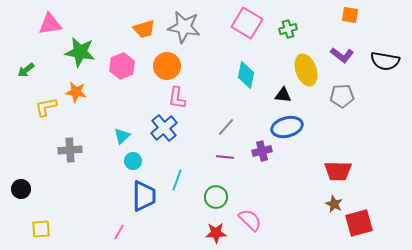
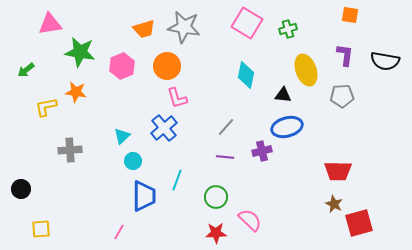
purple L-shape: moved 3 px right; rotated 120 degrees counterclockwise
pink L-shape: rotated 25 degrees counterclockwise
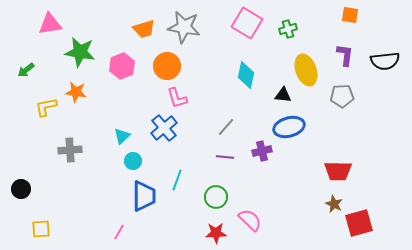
black semicircle: rotated 16 degrees counterclockwise
blue ellipse: moved 2 px right
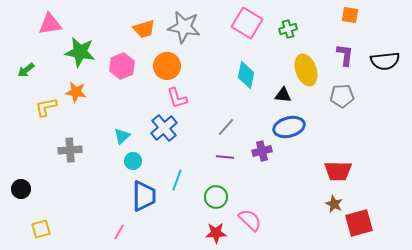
yellow square: rotated 12 degrees counterclockwise
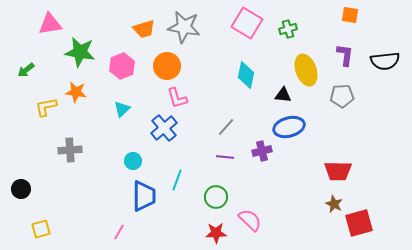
cyan triangle: moved 27 px up
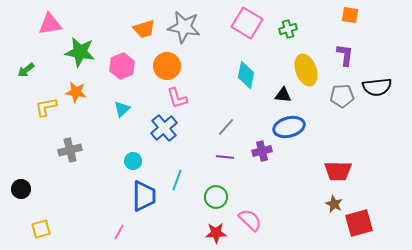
black semicircle: moved 8 px left, 26 px down
gray cross: rotated 10 degrees counterclockwise
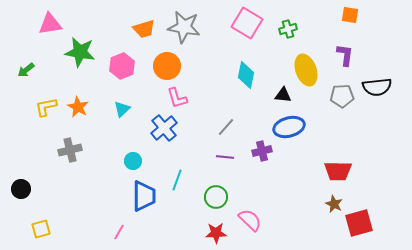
orange star: moved 2 px right, 15 px down; rotated 20 degrees clockwise
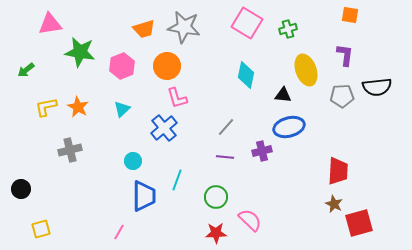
red trapezoid: rotated 88 degrees counterclockwise
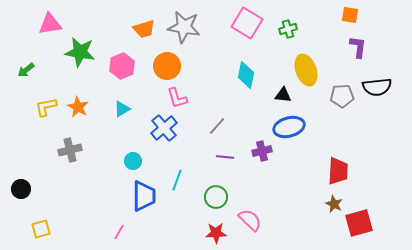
purple L-shape: moved 13 px right, 8 px up
cyan triangle: rotated 12 degrees clockwise
gray line: moved 9 px left, 1 px up
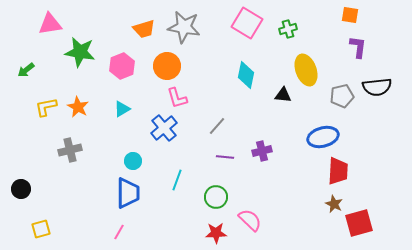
gray pentagon: rotated 10 degrees counterclockwise
blue ellipse: moved 34 px right, 10 px down
blue trapezoid: moved 16 px left, 3 px up
